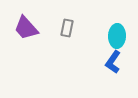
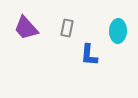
cyan ellipse: moved 1 px right, 5 px up
blue L-shape: moved 24 px left, 7 px up; rotated 30 degrees counterclockwise
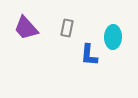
cyan ellipse: moved 5 px left, 6 px down
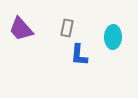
purple trapezoid: moved 5 px left, 1 px down
blue L-shape: moved 10 px left
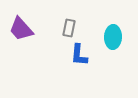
gray rectangle: moved 2 px right
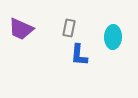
purple trapezoid: rotated 24 degrees counterclockwise
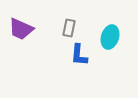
cyan ellipse: moved 3 px left; rotated 15 degrees clockwise
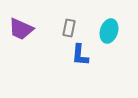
cyan ellipse: moved 1 px left, 6 px up
blue L-shape: moved 1 px right
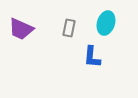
cyan ellipse: moved 3 px left, 8 px up
blue L-shape: moved 12 px right, 2 px down
